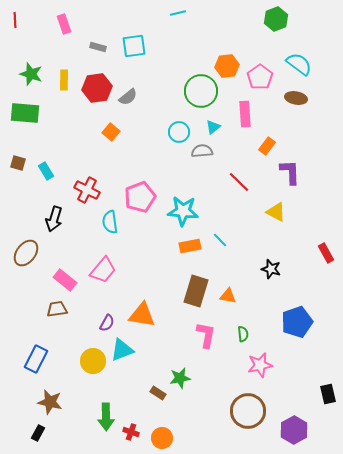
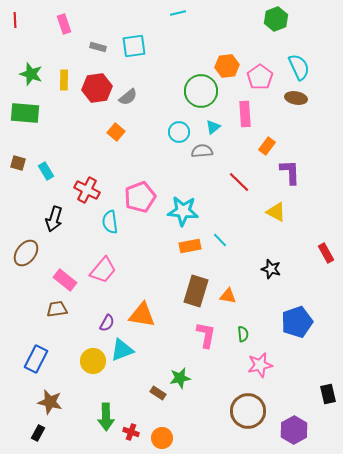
cyan semicircle at (299, 64): moved 3 px down; rotated 28 degrees clockwise
orange square at (111, 132): moved 5 px right
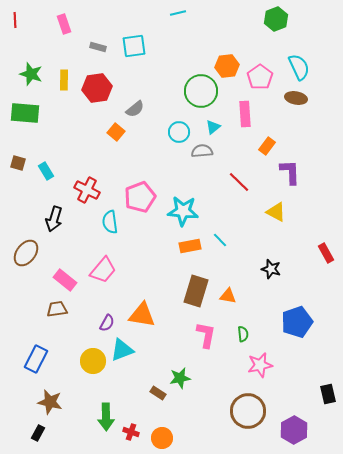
gray semicircle at (128, 97): moved 7 px right, 12 px down
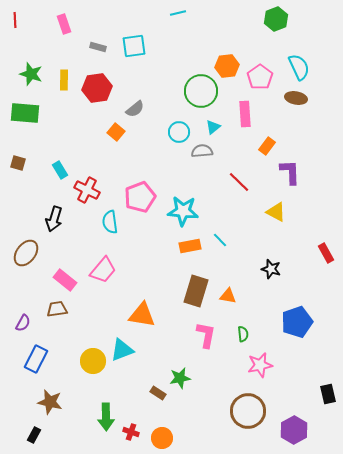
cyan rectangle at (46, 171): moved 14 px right, 1 px up
purple semicircle at (107, 323): moved 84 px left
black rectangle at (38, 433): moved 4 px left, 2 px down
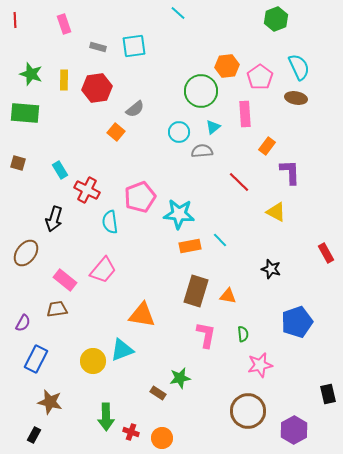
cyan line at (178, 13): rotated 56 degrees clockwise
cyan star at (183, 211): moved 4 px left, 3 px down
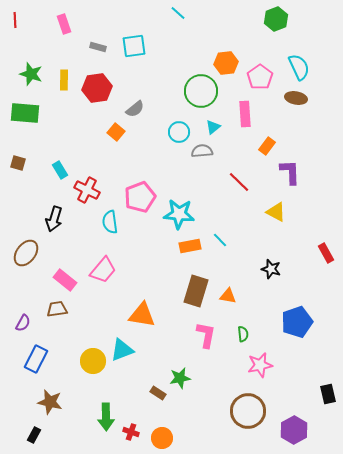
orange hexagon at (227, 66): moved 1 px left, 3 px up
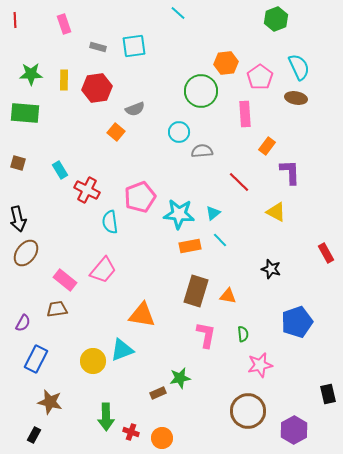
green star at (31, 74): rotated 20 degrees counterclockwise
gray semicircle at (135, 109): rotated 18 degrees clockwise
cyan triangle at (213, 127): moved 86 px down
black arrow at (54, 219): moved 36 px left; rotated 30 degrees counterclockwise
brown rectangle at (158, 393): rotated 56 degrees counterclockwise
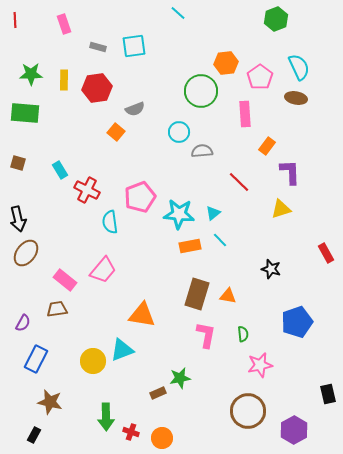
yellow triangle at (276, 212): moved 5 px right, 3 px up; rotated 45 degrees counterclockwise
brown rectangle at (196, 291): moved 1 px right, 3 px down
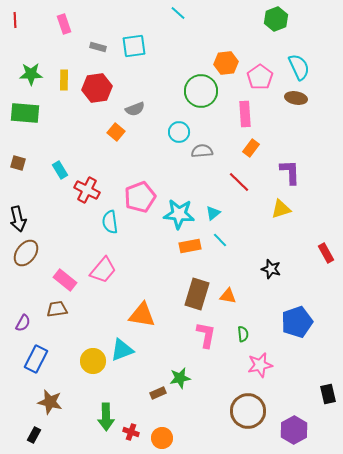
orange rectangle at (267, 146): moved 16 px left, 2 px down
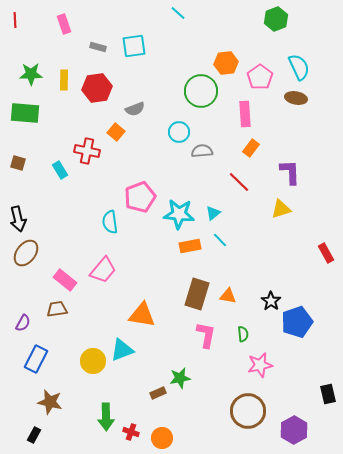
red cross at (87, 190): moved 39 px up; rotated 15 degrees counterclockwise
black star at (271, 269): moved 32 px down; rotated 18 degrees clockwise
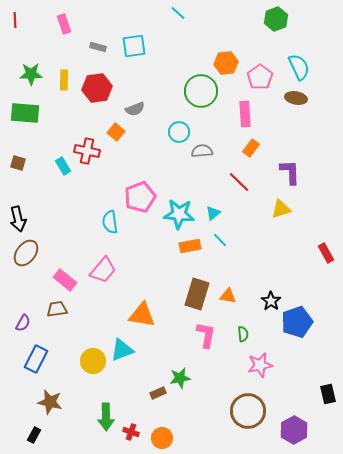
cyan rectangle at (60, 170): moved 3 px right, 4 px up
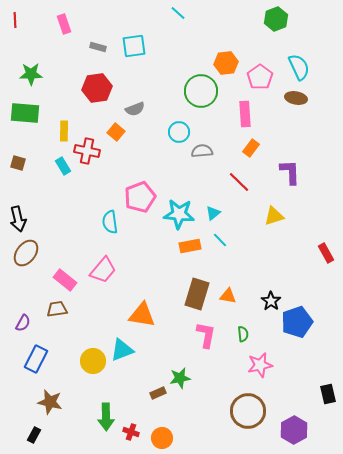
yellow rectangle at (64, 80): moved 51 px down
yellow triangle at (281, 209): moved 7 px left, 7 px down
